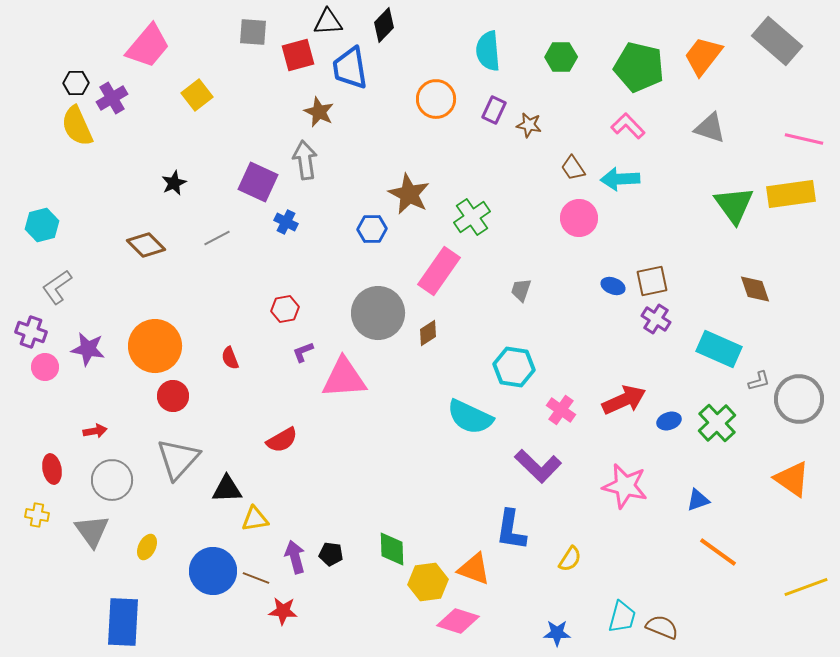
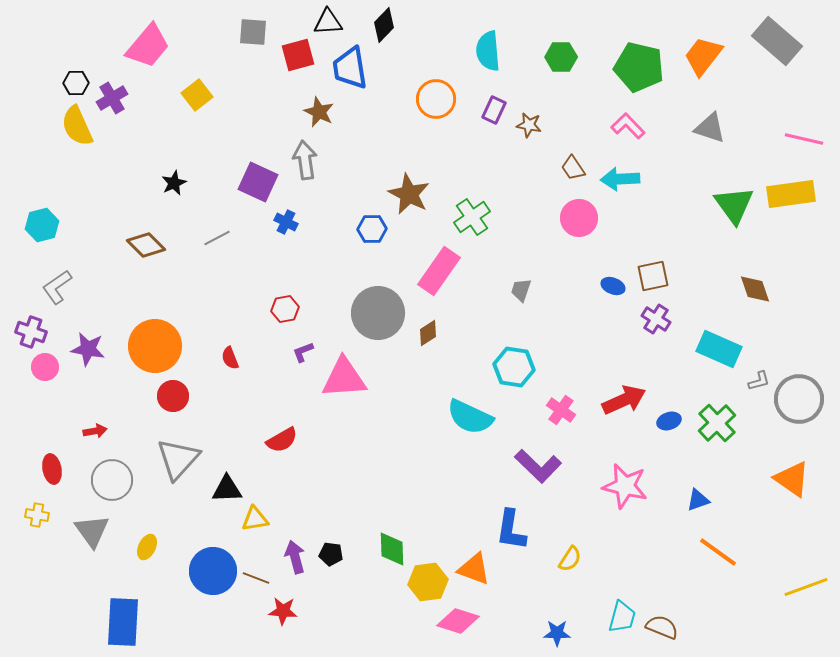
brown square at (652, 281): moved 1 px right, 5 px up
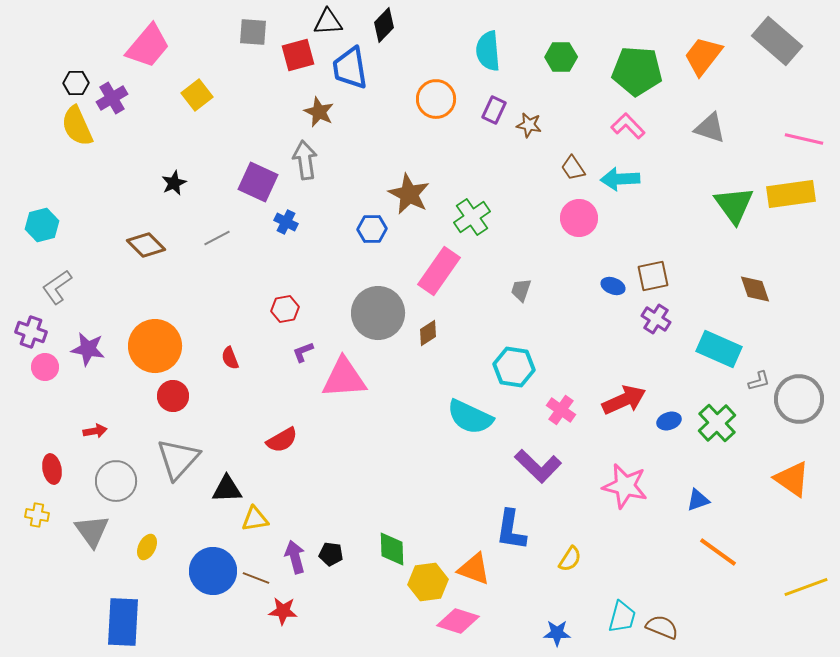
green pentagon at (639, 67): moved 2 px left, 4 px down; rotated 9 degrees counterclockwise
gray circle at (112, 480): moved 4 px right, 1 px down
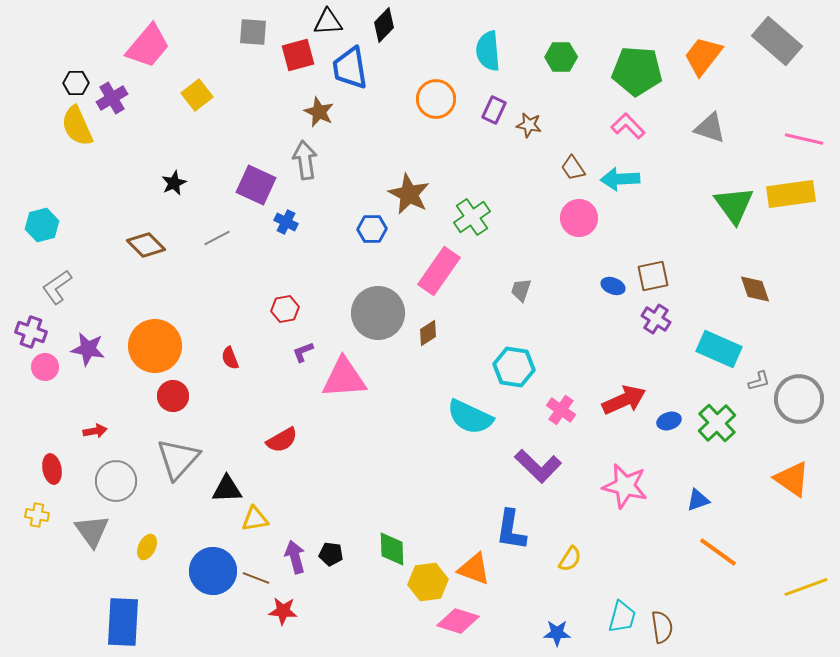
purple square at (258, 182): moved 2 px left, 3 px down
brown semicircle at (662, 627): rotated 60 degrees clockwise
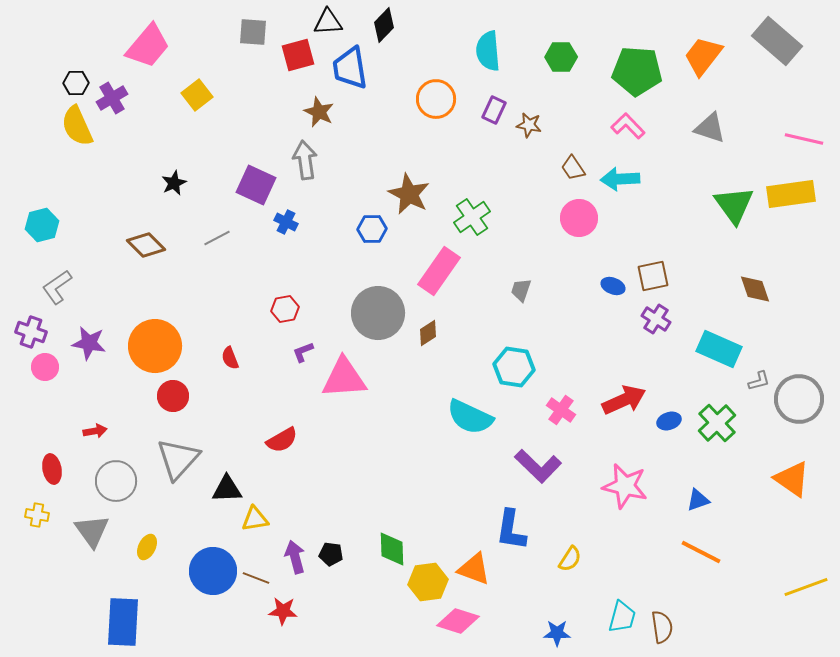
purple star at (88, 349): moved 1 px right, 6 px up
orange line at (718, 552): moved 17 px left; rotated 9 degrees counterclockwise
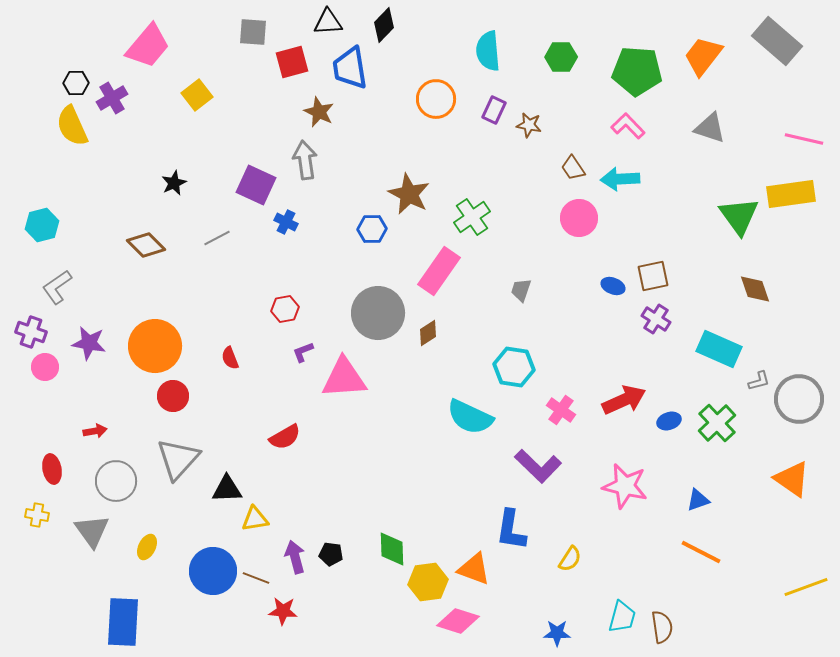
red square at (298, 55): moved 6 px left, 7 px down
yellow semicircle at (77, 126): moved 5 px left
green triangle at (734, 205): moved 5 px right, 11 px down
red semicircle at (282, 440): moved 3 px right, 3 px up
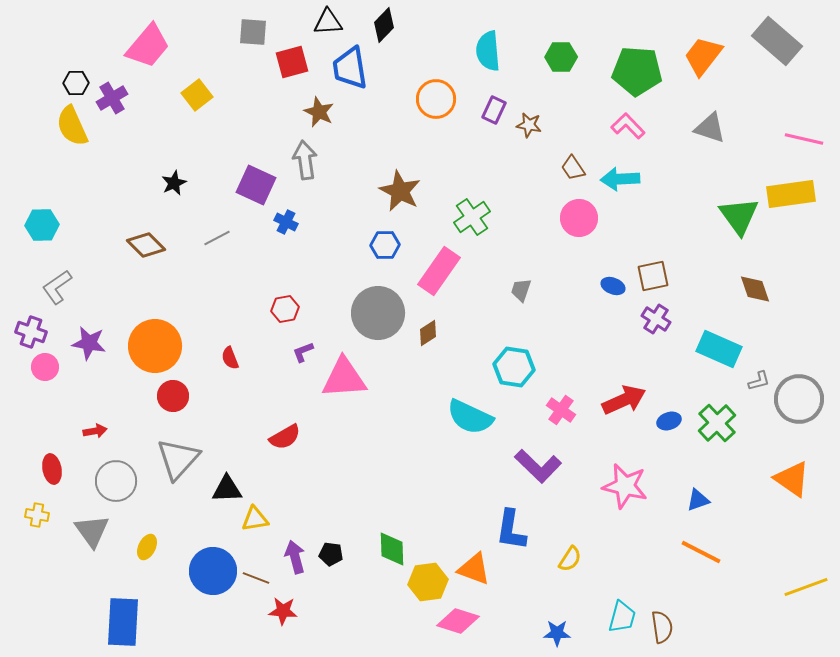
brown star at (409, 194): moved 9 px left, 3 px up
cyan hexagon at (42, 225): rotated 12 degrees clockwise
blue hexagon at (372, 229): moved 13 px right, 16 px down
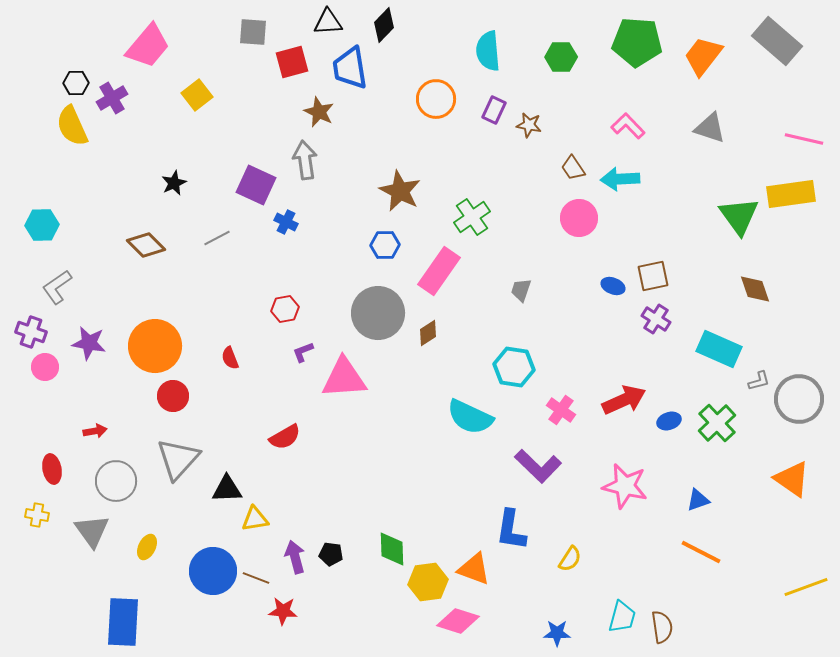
green pentagon at (637, 71): moved 29 px up
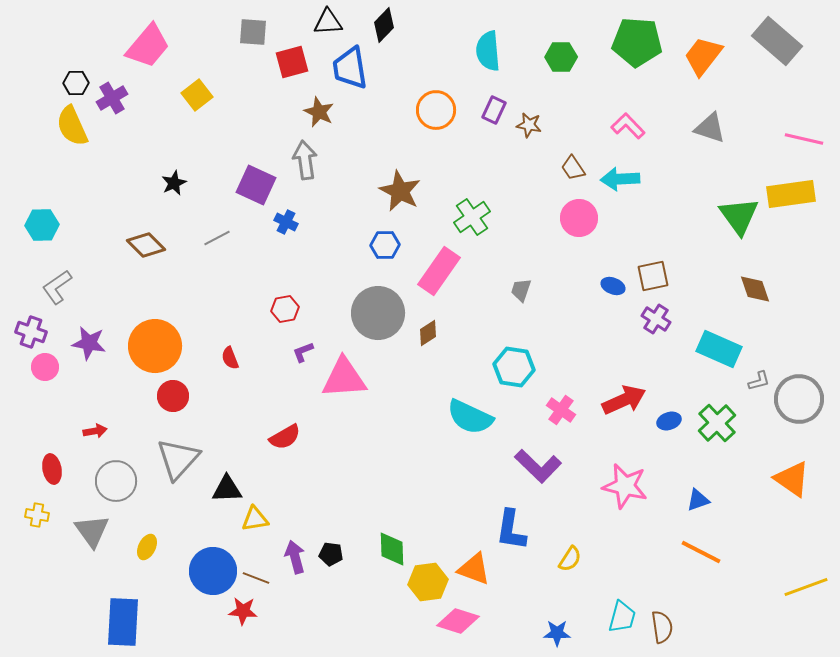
orange circle at (436, 99): moved 11 px down
red star at (283, 611): moved 40 px left
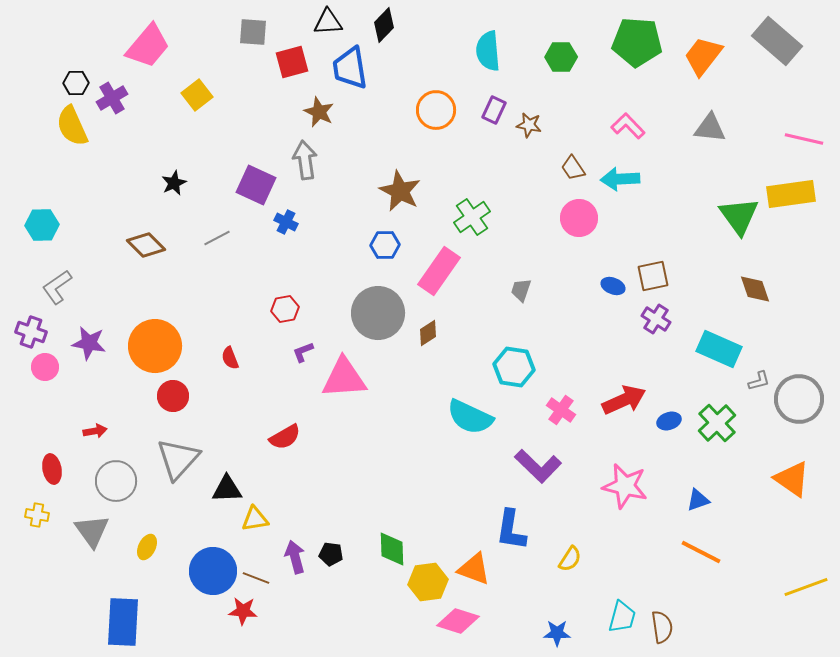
gray triangle at (710, 128): rotated 12 degrees counterclockwise
